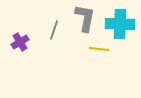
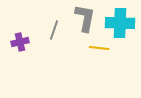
cyan cross: moved 1 px up
purple cross: rotated 18 degrees clockwise
yellow line: moved 1 px up
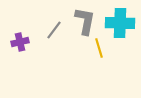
gray L-shape: moved 3 px down
gray line: rotated 18 degrees clockwise
yellow line: rotated 66 degrees clockwise
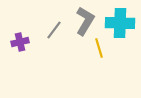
gray L-shape: rotated 20 degrees clockwise
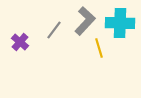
gray L-shape: rotated 12 degrees clockwise
purple cross: rotated 36 degrees counterclockwise
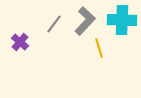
cyan cross: moved 2 px right, 3 px up
gray line: moved 6 px up
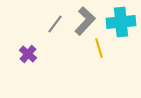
cyan cross: moved 1 px left, 2 px down; rotated 8 degrees counterclockwise
gray line: moved 1 px right
purple cross: moved 8 px right, 12 px down
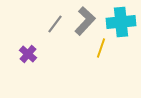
yellow line: moved 2 px right; rotated 36 degrees clockwise
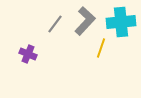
purple cross: rotated 18 degrees counterclockwise
